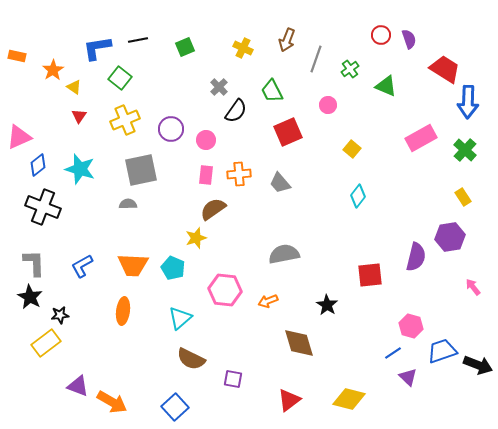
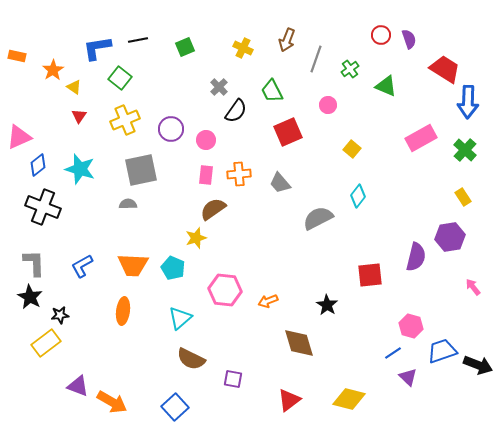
gray semicircle at (284, 254): moved 34 px right, 36 px up; rotated 16 degrees counterclockwise
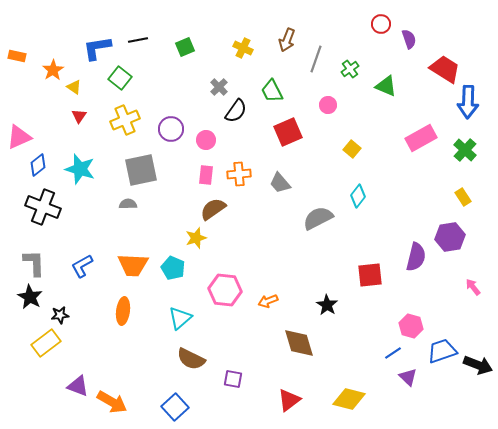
red circle at (381, 35): moved 11 px up
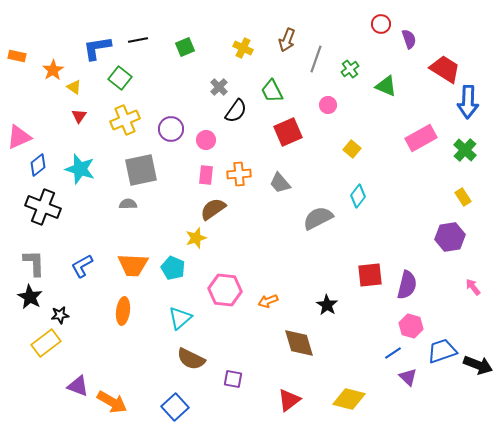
purple semicircle at (416, 257): moved 9 px left, 28 px down
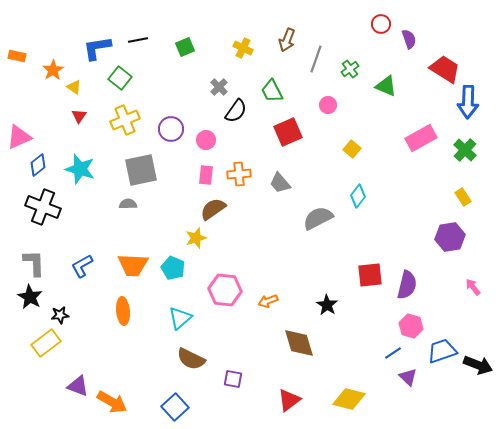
orange ellipse at (123, 311): rotated 12 degrees counterclockwise
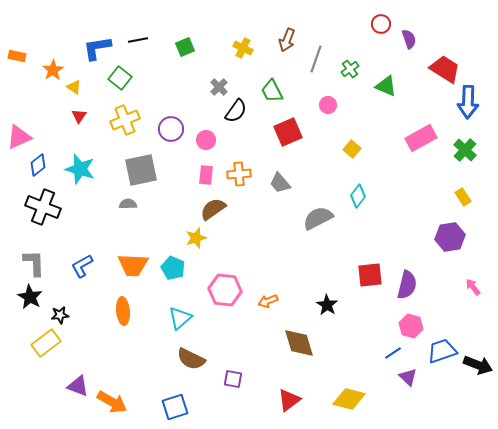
blue square at (175, 407): rotated 24 degrees clockwise
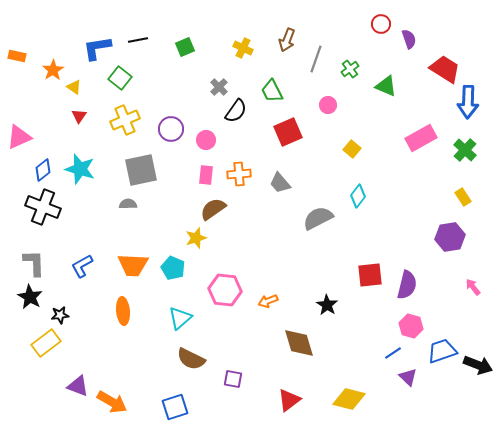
blue diamond at (38, 165): moved 5 px right, 5 px down
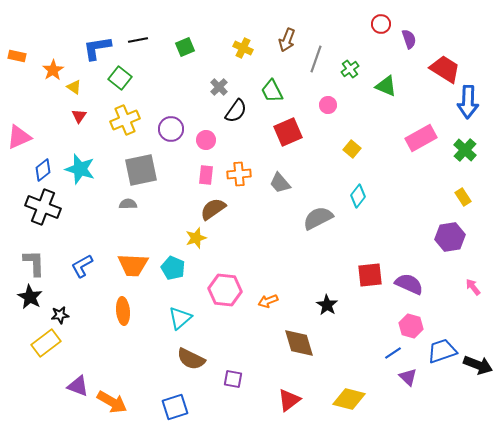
purple semicircle at (407, 285): moved 2 px right, 1 px up; rotated 80 degrees counterclockwise
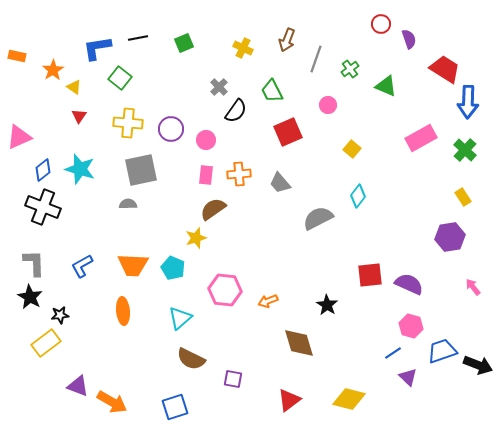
black line at (138, 40): moved 2 px up
green square at (185, 47): moved 1 px left, 4 px up
yellow cross at (125, 120): moved 3 px right, 3 px down; rotated 28 degrees clockwise
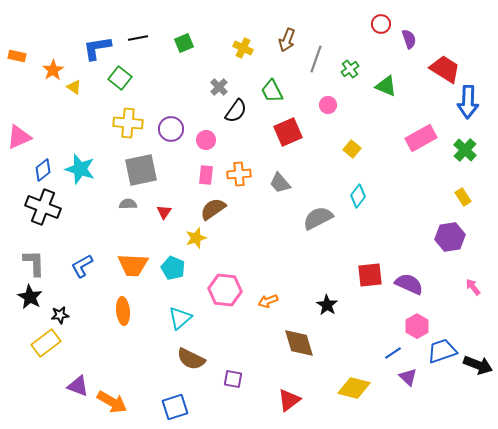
red triangle at (79, 116): moved 85 px right, 96 px down
pink hexagon at (411, 326): moved 6 px right; rotated 15 degrees clockwise
yellow diamond at (349, 399): moved 5 px right, 11 px up
